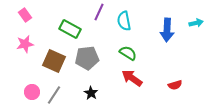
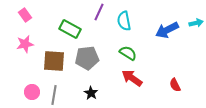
blue arrow: rotated 60 degrees clockwise
brown square: rotated 20 degrees counterclockwise
red semicircle: rotated 80 degrees clockwise
gray line: rotated 24 degrees counterclockwise
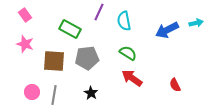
pink star: rotated 30 degrees clockwise
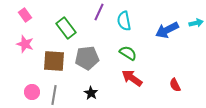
green rectangle: moved 4 px left, 1 px up; rotated 25 degrees clockwise
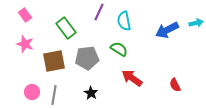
green semicircle: moved 9 px left, 4 px up
brown square: rotated 15 degrees counterclockwise
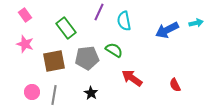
green semicircle: moved 5 px left, 1 px down
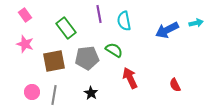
purple line: moved 2 px down; rotated 36 degrees counterclockwise
red arrow: moved 2 px left; rotated 30 degrees clockwise
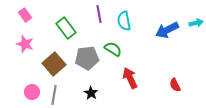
green semicircle: moved 1 px left, 1 px up
brown square: moved 3 px down; rotated 30 degrees counterclockwise
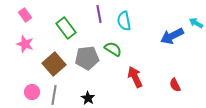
cyan arrow: rotated 136 degrees counterclockwise
blue arrow: moved 5 px right, 6 px down
red arrow: moved 5 px right, 1 px up
black star: moved 3 px left, 5 px down
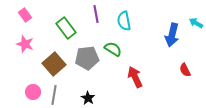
purple line: moved 3 px left
blue arrow: moved 1 px up; rotated 50 degrees counterclockwise
red semicircle: moved 10 px right, 15 px up
pink circle: moved 1 px right
